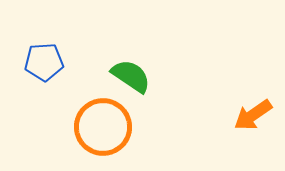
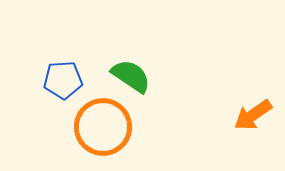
blue pentagon: moved 19 px right, 18 px down
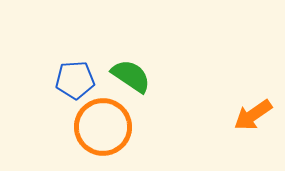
blue pentagon: moved 12 px right
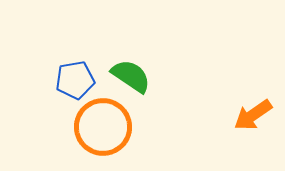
blue pentagon: rotated 6 degrees counterclockwise
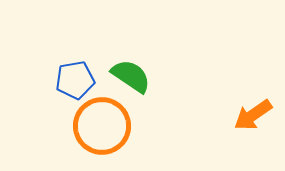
orange circle: moved 1 px left, 1 px up
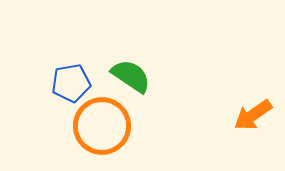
blue pentagon: moved 4 px left, 3 px down
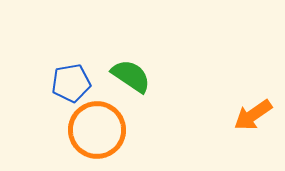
orange circle: moved 5 px left, 4 px down
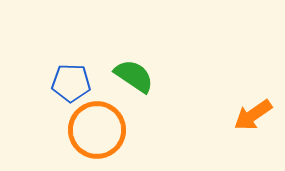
green semicircle: moved 3 px right
blue pentagon: rotated 12 degrees clockwise
